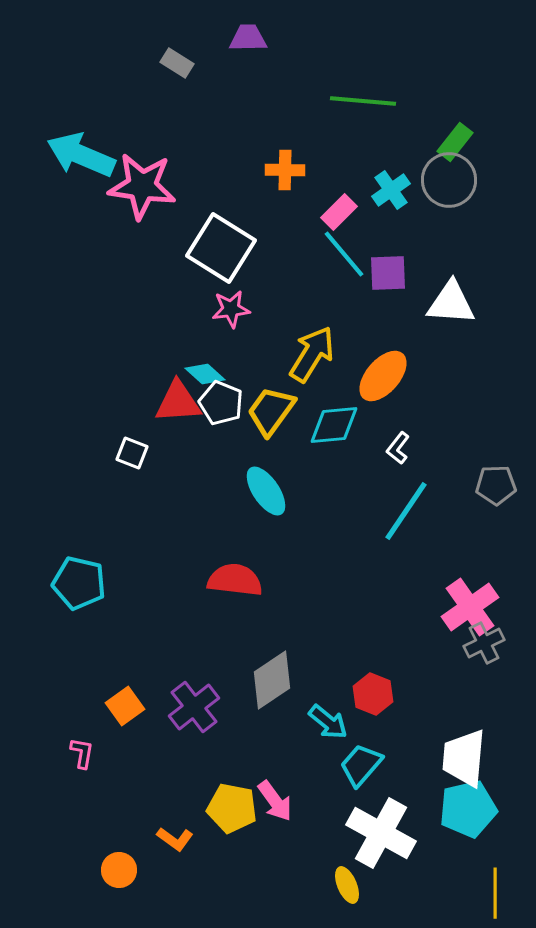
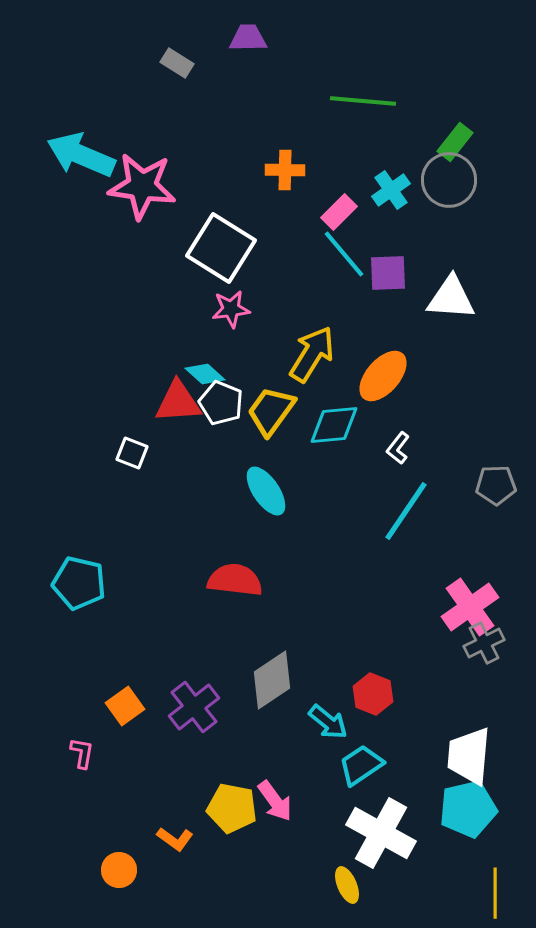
white triangle at (451, 303): moved 5 px up
white trapezoid at (464, 758): moved 5 px right, 2 px up
cyan trapezoid at (361, 765): rotated 15 degrees clockwise
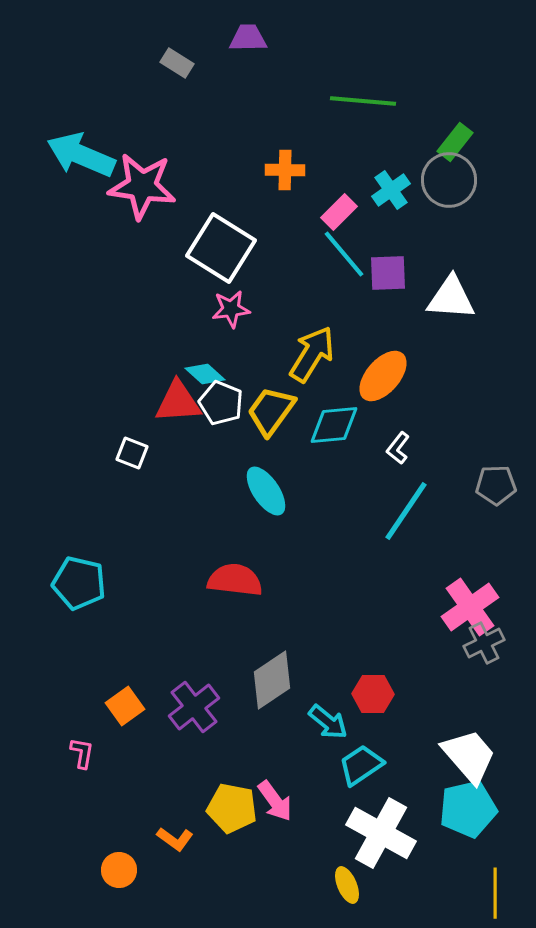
red hexagon at (373, 694): rotated 21 degrees counterclockwise
white trapezoid at (469, 756): rotated 134 degrees clockwise
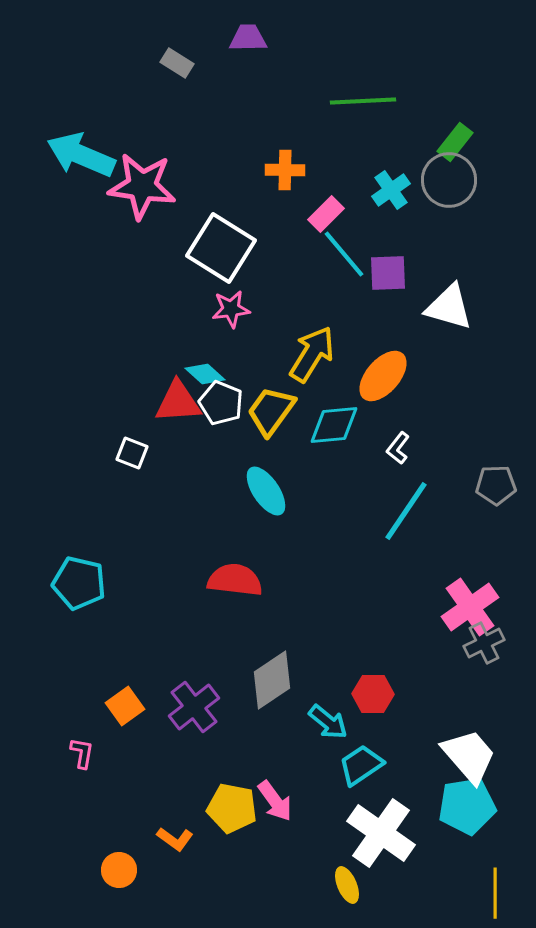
green line at (363, 101): rotated 8 degrees counterclockwise
pink rectangle at (339, 212): moved 13 px left, 2 px down
white triangle at (451, 298): moved 2 px left, 9 px down; rotated 12 degrees clockwise
cyan pentagon at (468, 809): moved 1 px left, 3 px up; rotated 4 degrees clockwise
white cross at (381, 833): rotated 6 degrees clockwise
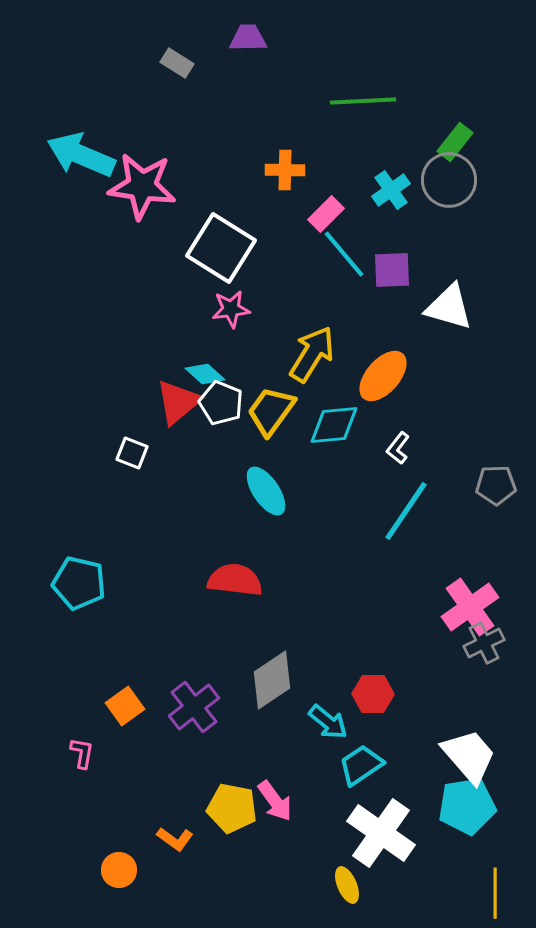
purple square at (388, 273): moved 4 px right, 3 px up
red triangle at (178, 402): rotated 36 degrees counterclockwise
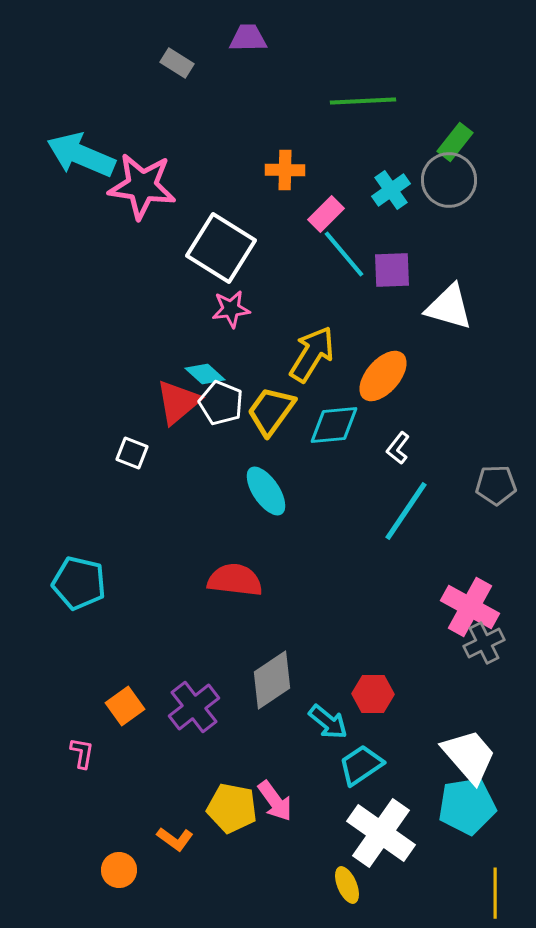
pink cross at (470, 607): rotated 26 degrees counterclockwise
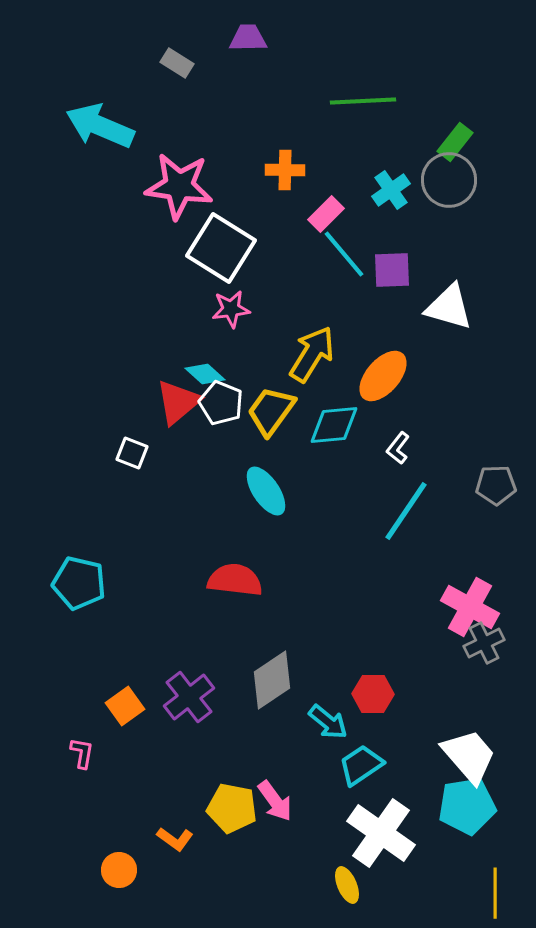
cyan arrow at (81, 155): moved 19 px right, 29 px up
pink star at (142, 186): moved 37 px right
purple cross at (194, 707): moved 5 px left, 10 px up
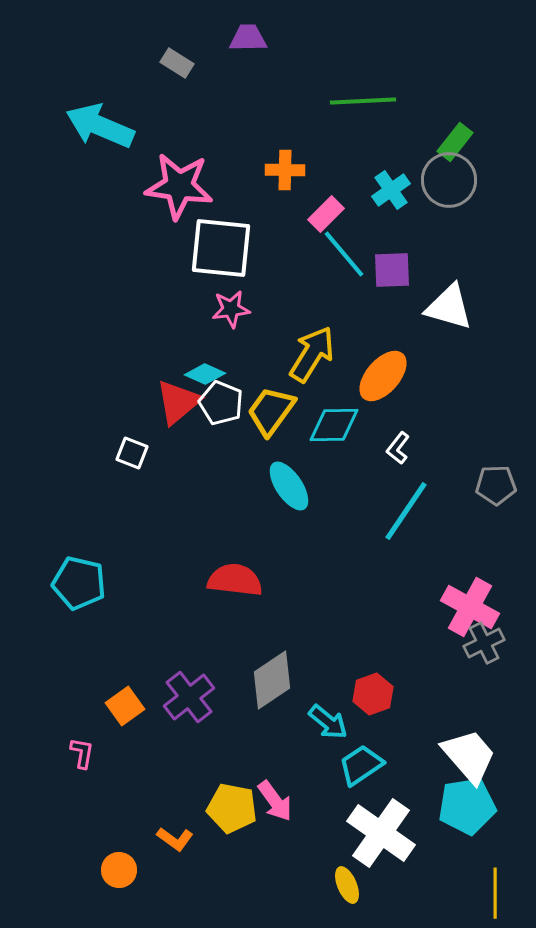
white square at (221, 248): rotated 26 degrees counterclockwise
cyan diamond at (205, 374): rotated 18 degrees counterclockwise
cyan diamond at (334, 425): rotated 4 degrees clockwise
cyan ellipse at (266, 491): moved 23 px right, 5 px up
red hexagon at (373, 694): rotated 21 degrees counterclockwise
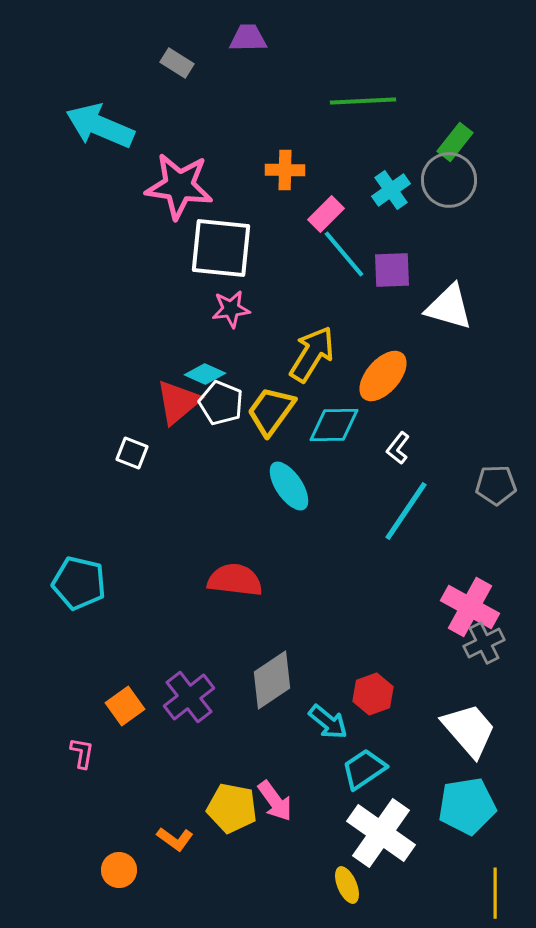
white trapezoid at (469, 756): moved 26 px up
cyan trapezoid at (361, 765): moved 3 px right, 4 px down
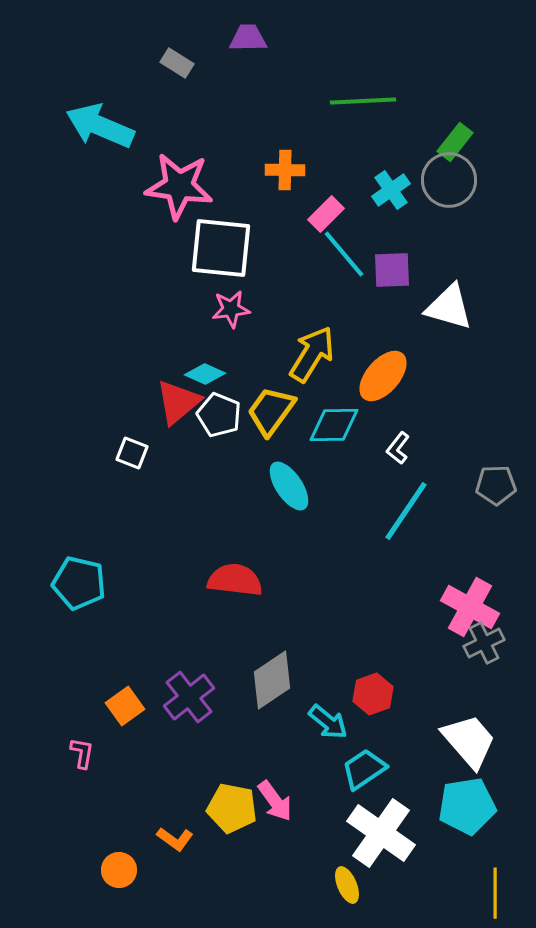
white pentagon at (221, 403): moved 2 px left, 12 px down
white trapezoid at (469, 730): moved 11 px down
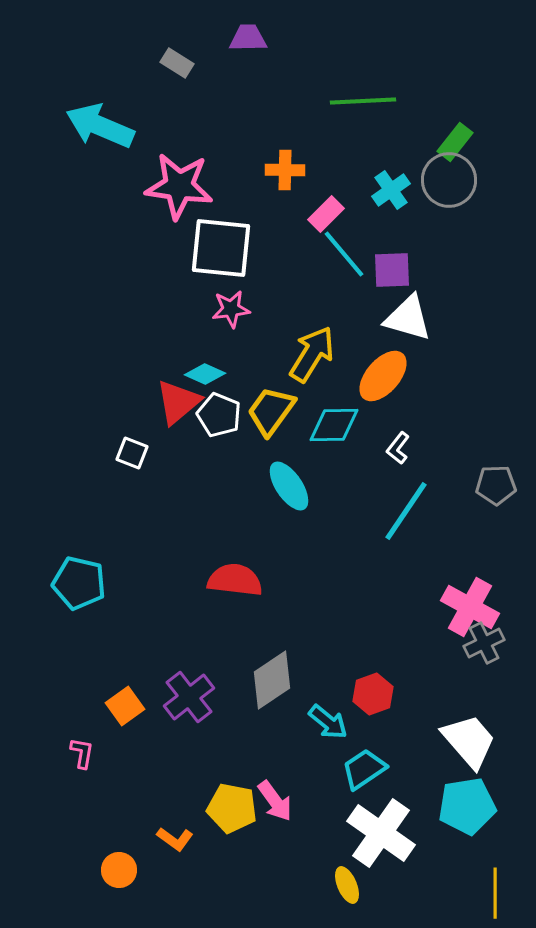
white triangle at (449, 307): moved 41 px left, 11 px down
